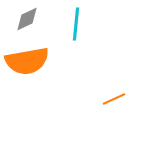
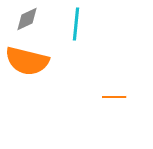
orange semicircle: rotated 24 degrees clockwise
orange line: moved 2 px up; rotated 25 degrees clockwise
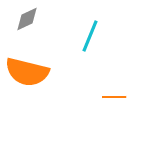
cyan line: moved 14 px right, 12 px down; rotated 16 degrees clockwise
orange semicircle: moved 11 px down
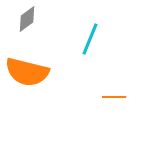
gray diamond: rotated 12 degrees counterclockwise
cyan line: moved 3 px down
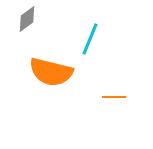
orange semicircle: moved 24 px right
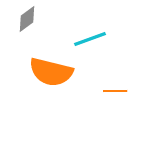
cyan line: rotated 48 degrees clockwise
orange line: moved 1 px right, 6 px up
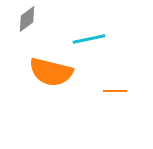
cyan line: moved 1 px left; rotated 8 degrees clockwise
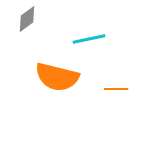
orange semicircle: moved 6 px right, 5 px down
orange line: moved 1 px right, 2 px up
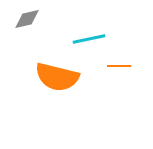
gray diamond: rotated 24 degrees clockwise
orange line: moved 3 px right, 23 px up
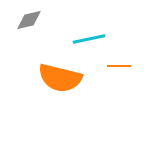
gray diamond: moved 2 px right, 1 px down
orange semicircle: moved 3 px right, 1 px down
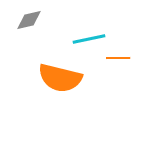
orange line: moved 1 px left, 8 px up
